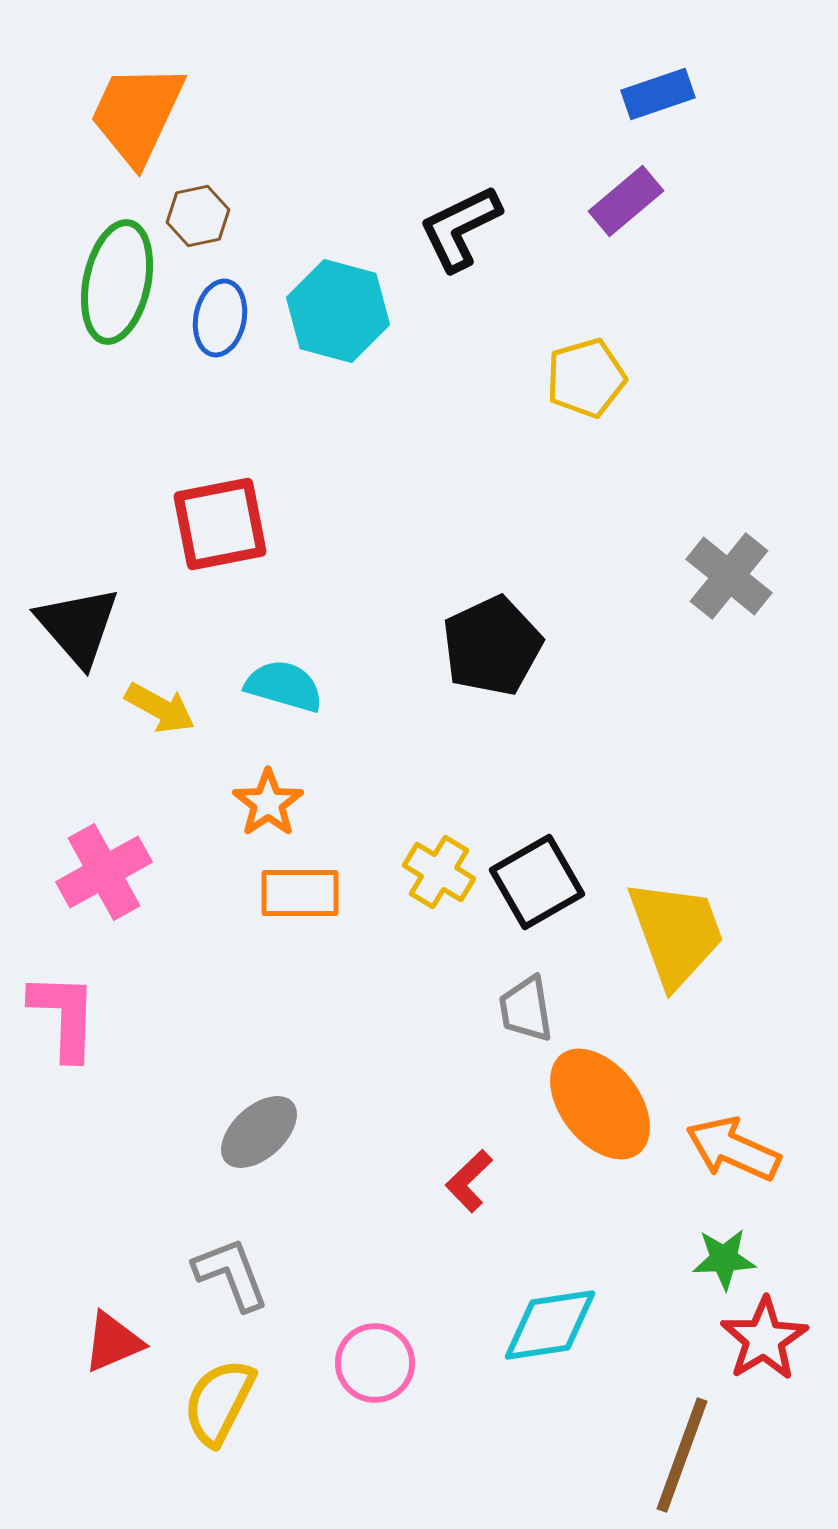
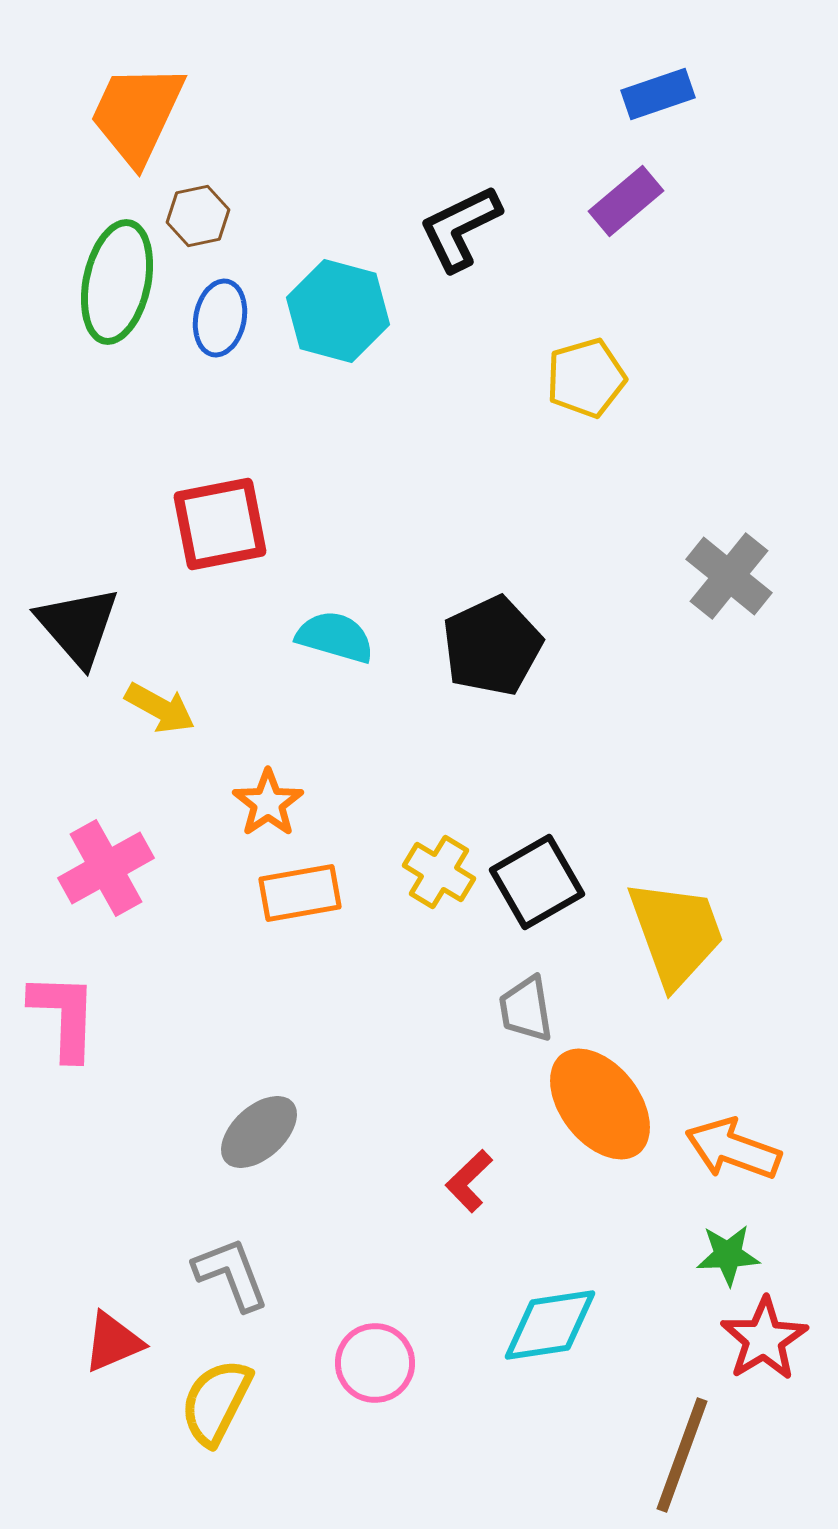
cyan semicircle: moved 51 px right, 49 px up
pink cross: moved 2 px right, 4 px up
orange rectangle: rotated 10 degrees counterclockwise
orange arrow: rotated 4 degrees counterclockwise
green star: moved 4 px right, 4 px up
yellow semicircle: moved 3 px left
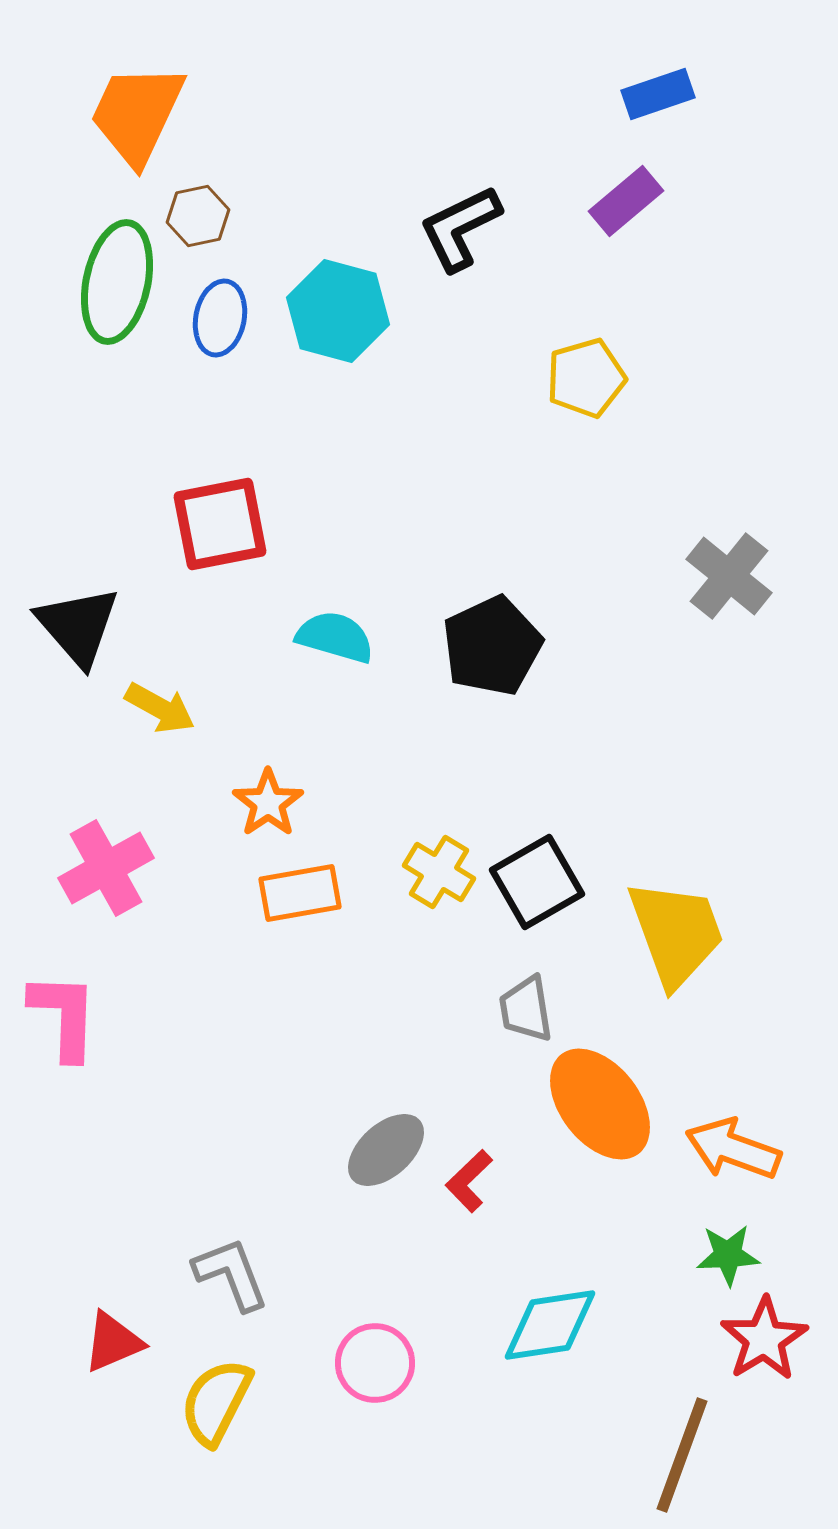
gray ellipse: moved 127 px right, 18 px down
